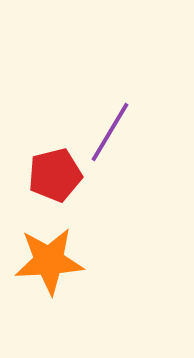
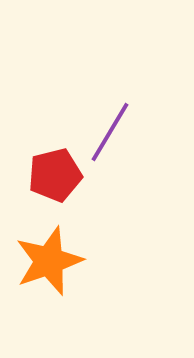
orange star: rotated 16 degrees counterclockwise
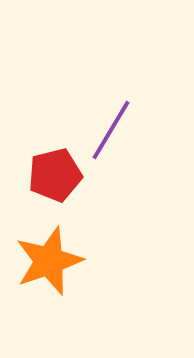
purple line: moved 1 px right, 2 px up
